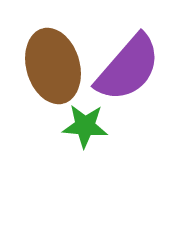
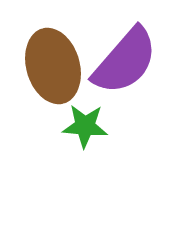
purple semicircle: moved 3 px left, 7 px up
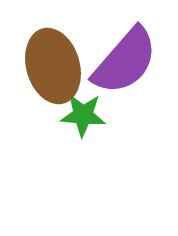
green star: moved 2 px left, 11 px up
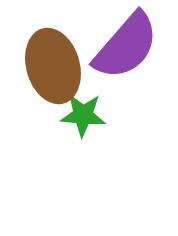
purple semicircle: moved 1 px right, 15 px up
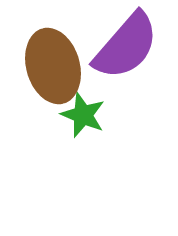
green star: rotated 18 degrees clockwise
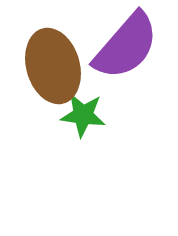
green star: rotated 15 degrees counterclockwise
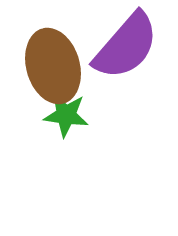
green star: moved 17 px left
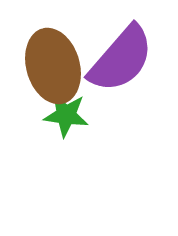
purple semicircle: moved 5 px left, 13 px down
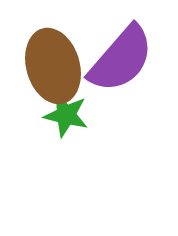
green star: rotated 6 degrees clockwise
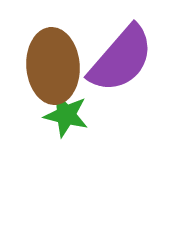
brown ellipse: rotated 12 degrees clockwise
